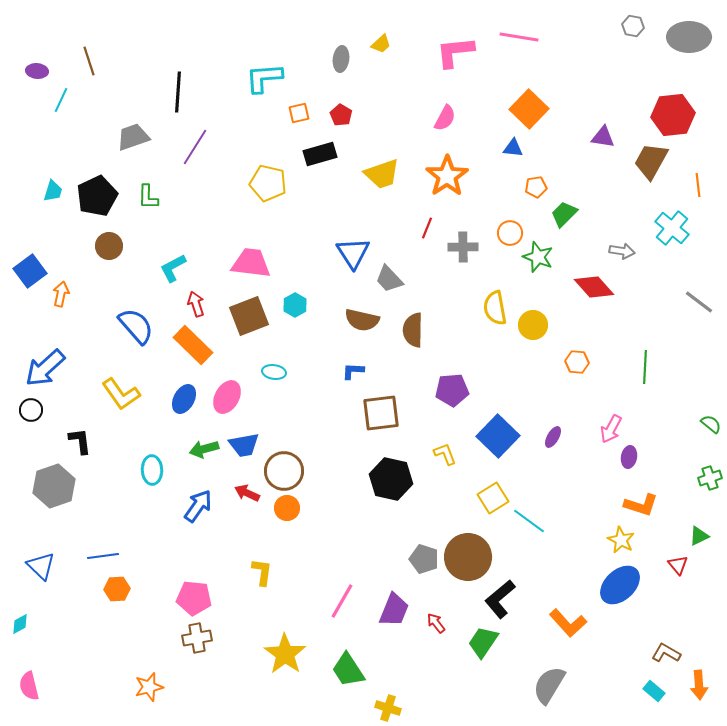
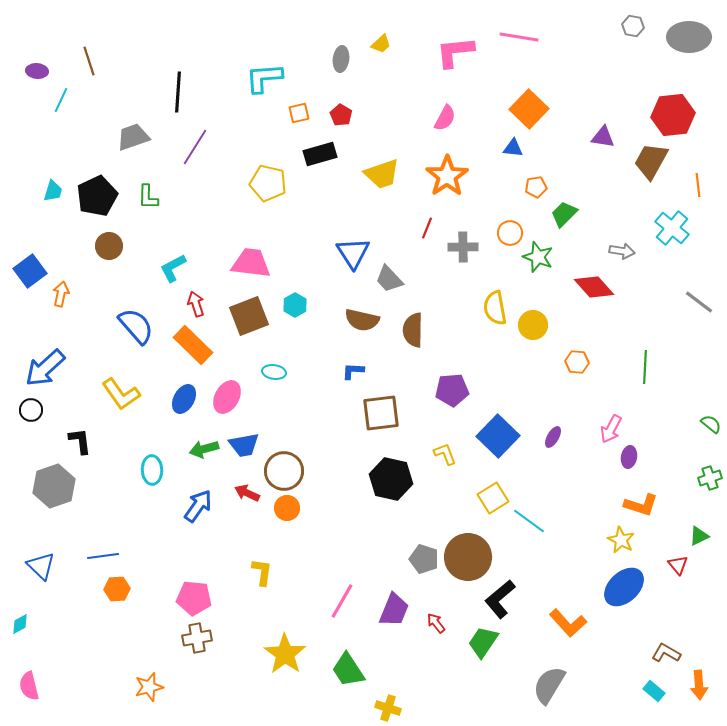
blue ellipse at (620, 585): moved 4 px right, 2 px down
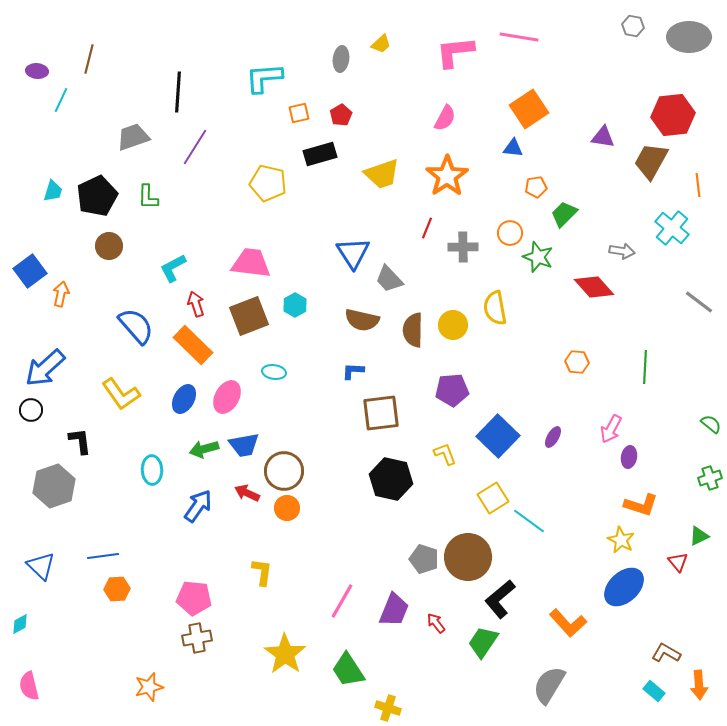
brown line at (89, 61): moved 2 px up; rotated 32 degrees clockwise
orange square at (529, 109): rotated 12 degrees clockwise
red pentagon at (341, 115): rotated 10 degrees clockwise
yellow circle at (533, 325): moved 80 px left
red triangle at (678, 565): moved 3 px up
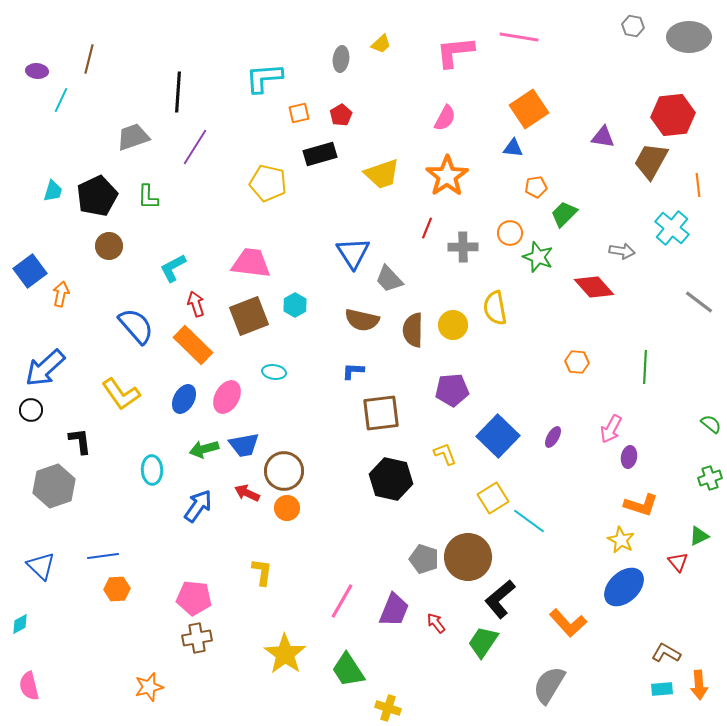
cyan rectangle at (654, 691): moved 8 px right, 2 px up; rotated 45 degrees counterclockwise
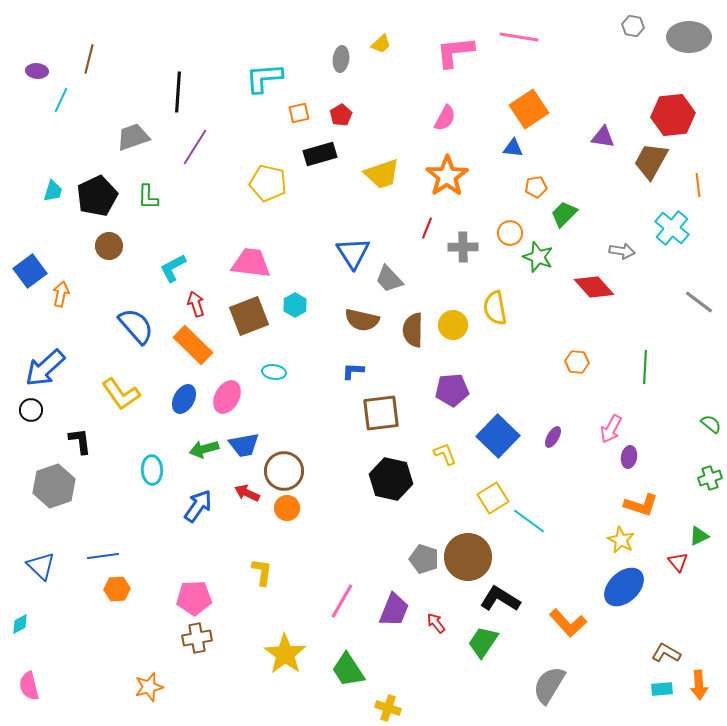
pink pentagon at (194, 598): rotated 8 degrees counterclockwise
black L-shape at (500, 599): rotated 72 degrees clockwise
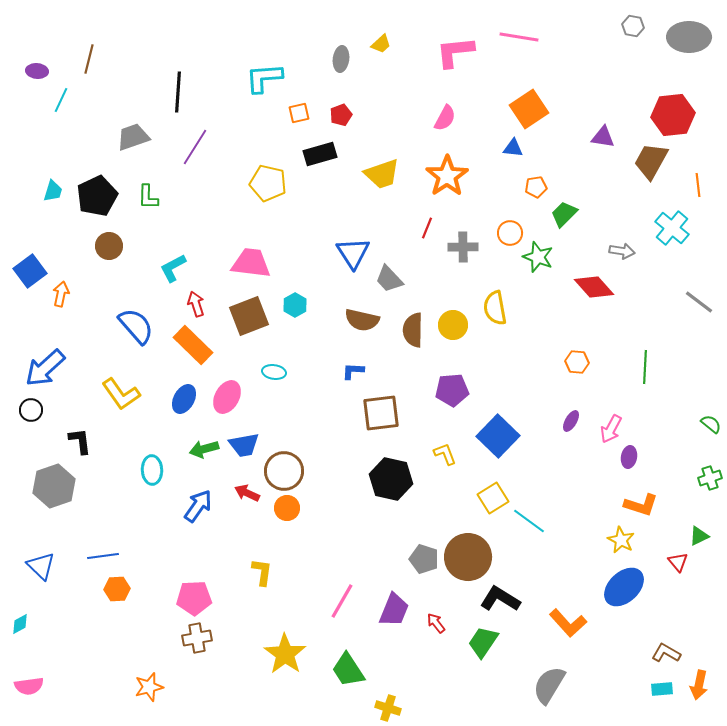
red pentagon at (341, 115): rotated 10 degrees clockwise
purple ellipse at (553, 437): moved 18 px right, 16 px up
orange arrow at (699, 685): rotated 16 degrees clockwise
pink semicircle at (29, 686): rotated 84 degrees counterclockwise
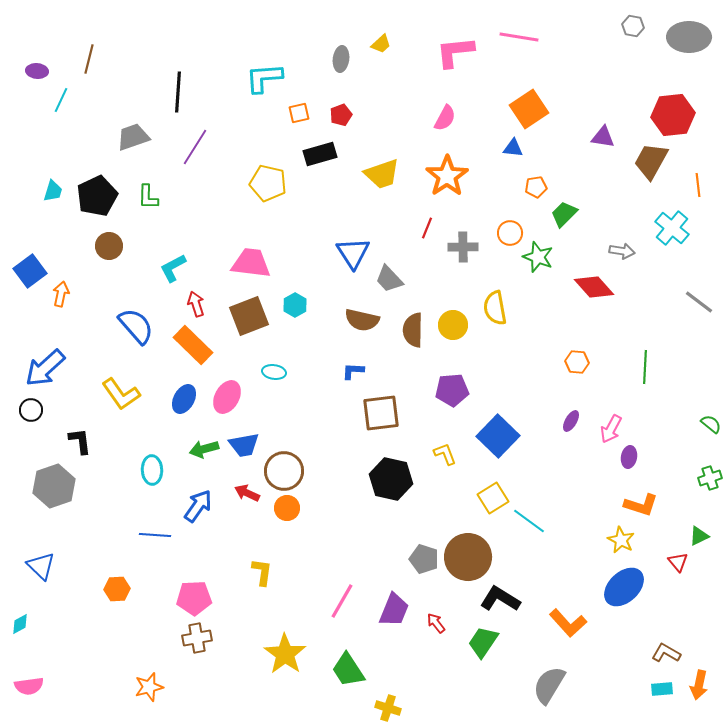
blue line at (103, 556): moved 52 px right, 21 px up; rotated 12 degrees clockwise
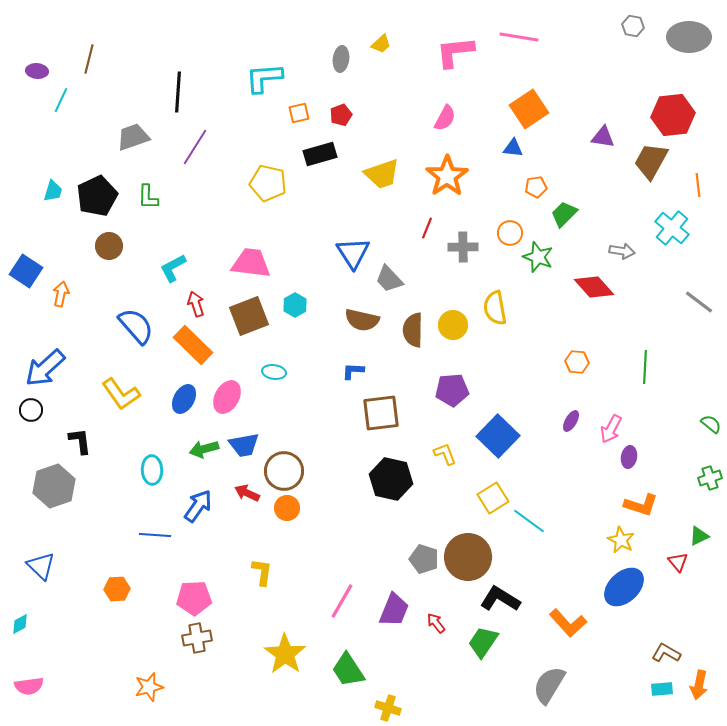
blue square at (30, 271): moved 4 px left; rotated 20 degrees counterclockwise
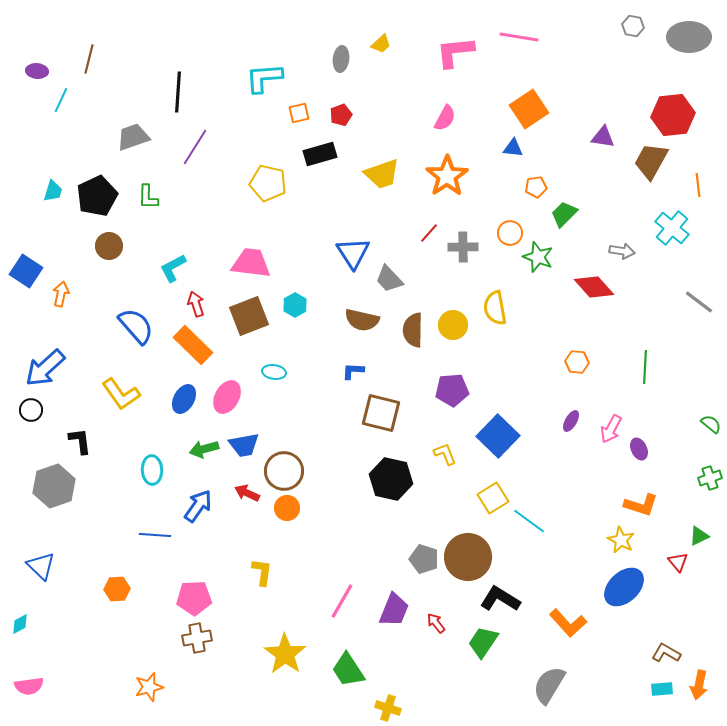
red line at (427, 228): moved 2 px right, 5 px down; rotated 20 degrees clockwise
brown square at (381, 413): rotated 21 degrees clockwise
purple ellipse at (629, 457): moved 10 px right, 8 px up; rotated 35 degrees counterclockwise
